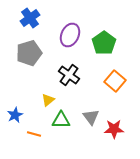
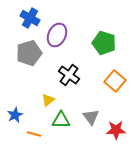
blue cross: rotated 24 degrees counterclockwise
purple ellipse: moved 13 px left
green pentagon: rotated 20 degrees counterclockwise
red star: moved 2 px right, 1 px down
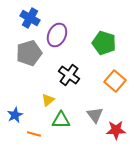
gray triangle: moved 4 px right, 2 px up
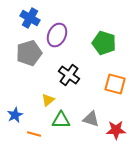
orange square: moved 3 px down; rotated 25 degrees counterclockwise
gray triangle: moved 4 px left, 4 px down; rotated 36 degrees counterclockwise
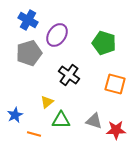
blue cross: moved 2 px left, 2 px down
purple ellipse: rotated 10 degrees clockwise
yellow triangle: moved 1 px left, 2 px down
gray triangle: moved 3 px right, 2 px down
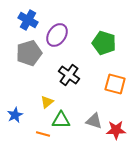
orange line: moved 9 px right
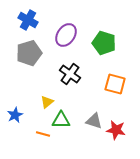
purple ellipse: moved 9 px right
black cross: moved 1 px right, 1 px up
red star: rotated 12 degrees clockwise
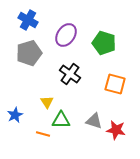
yellow triangle: rotated 24 degrees counterclockwise
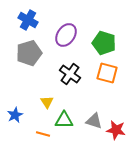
orange square: moved 8 px left, 11 px up
green triangle: moved 3 px right
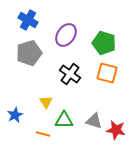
yellow triangle: moved 1 px left
